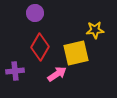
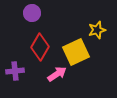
purple circle: moved 3 px left
yellow star: moved 2 px right; rotated 12 degrees counterclockwise
yellow square: moved 1 px up; rotated 12 degrees counterclockwise
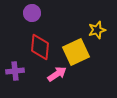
red diamond: rotated 24 degrees counterclockwise
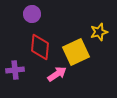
purple circle: moved 1 px down
yellow star: moved 2 px right, 2 px down
purple cross: moved 1 px up
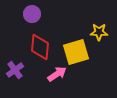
yellow star: rotated 18 degrees clockwise
yellow square: rotated 8 degrees clockwise
purple cross: rotated 30 degrees counterclockwise
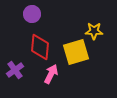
yellow star: moved 5 px left, 1 px up
pink arrow: moved 6 px left; rotated 30 degrees counterclockwise
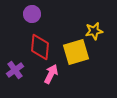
yellow star: rotated 12 degrees counterclockwise
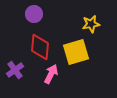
purple circle: moved 2 px right
yellow star: moved 3 px left, 7 px up
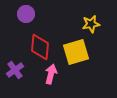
purple circle: moved 8 px left
pink arrow: rotated 12 degrees counterclockwise
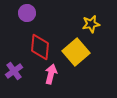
purple circle: moved 1 px right, 1 px up
yellow square: rotated 24 degrees counterclockwise
purple cross: moved 1 px left, 1 px down
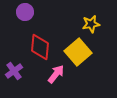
purple circle: moved 2 px left, 1 px up
yellow square: moved 2 px right
pink arrow: moved 5 px right; rotated 24 degrees clockwise
